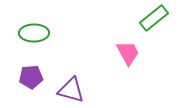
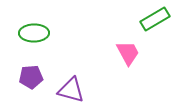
green rectangle: moved 1 px right, 1 px down; rotated 8 degrees clockwise
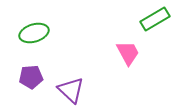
green ellipse: rotated 16 degrees counterclockwise
purple triangle: rotated 28 degrees clockwise
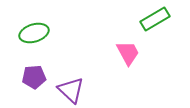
purple pentagon: moved 3 px right
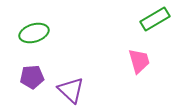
pink trapezoid: moved 11 px right, 8 px down; rotated 12 degrees clockwise
purple pentagon: moved 2 px left
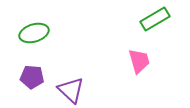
purple pentagon: rotated 10 degrees clockwise
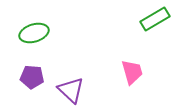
pink trapezoid: moved 7 px left, 11 px down
